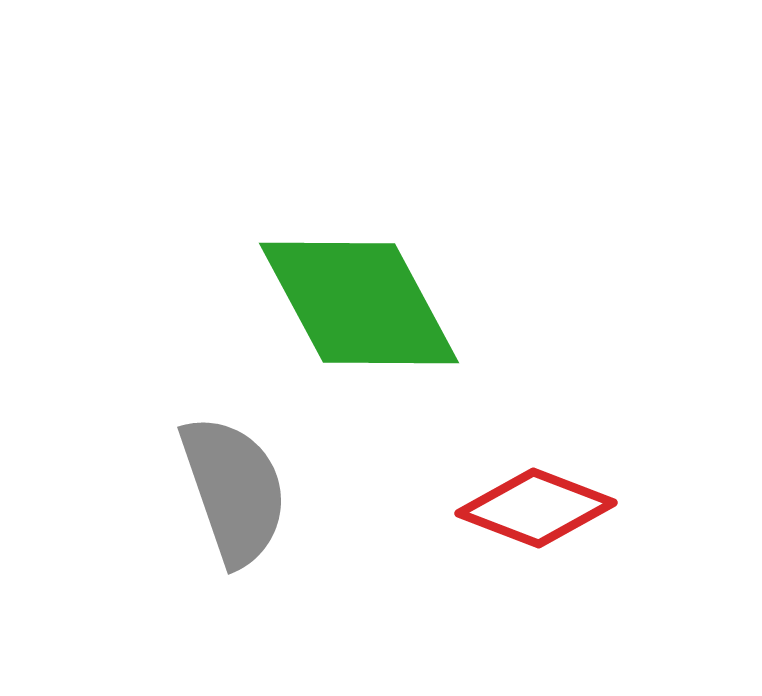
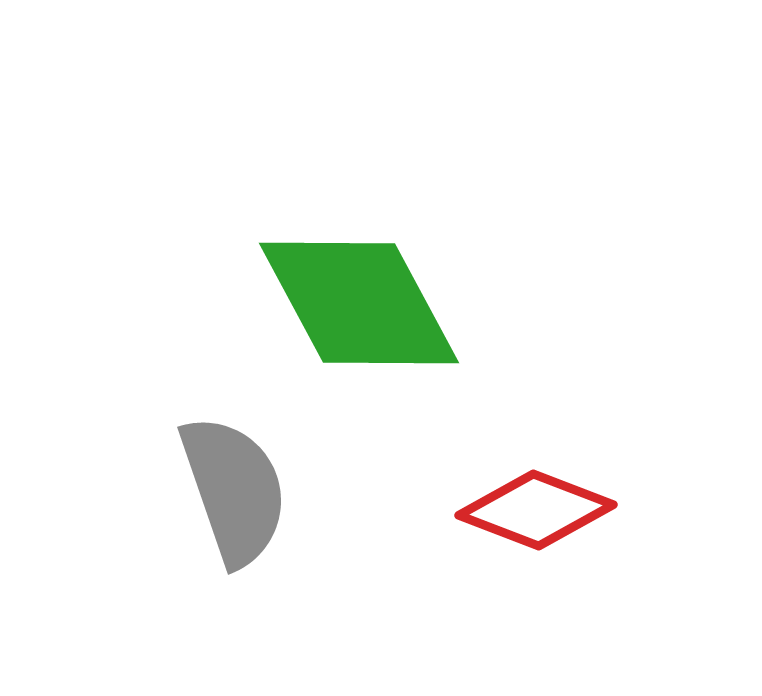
red diamond: moved 2 px down
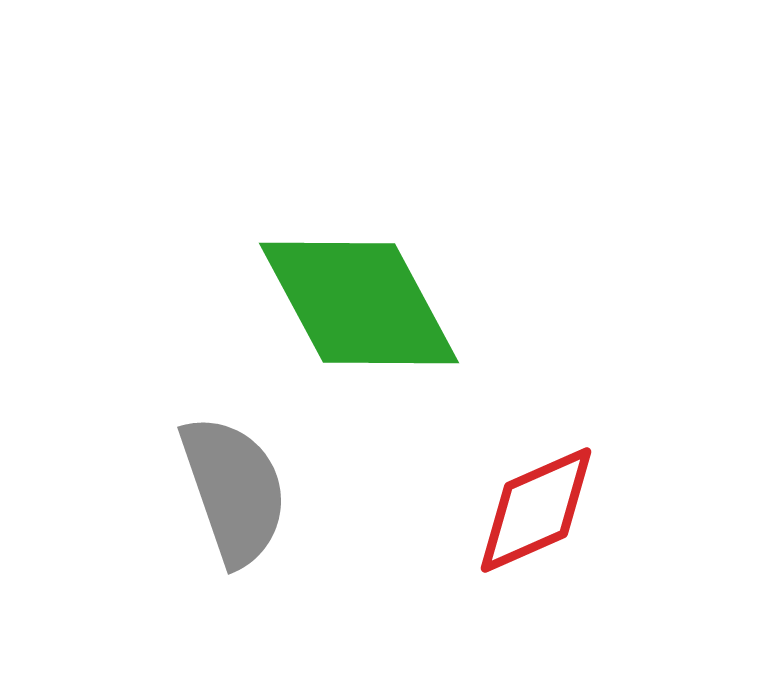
red diamond: rotated 45 degrees counterclockwise
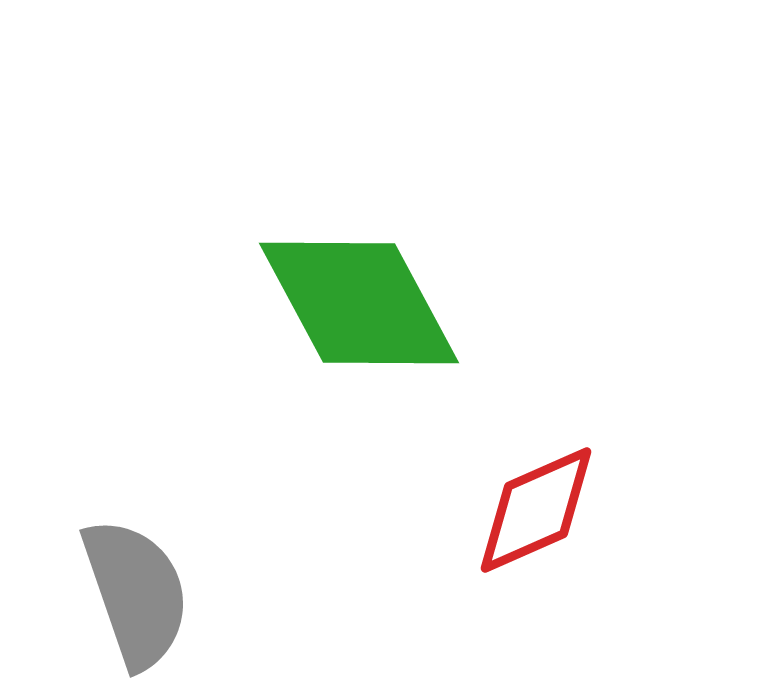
gray semicircle: moved 98 px left, 103 px down
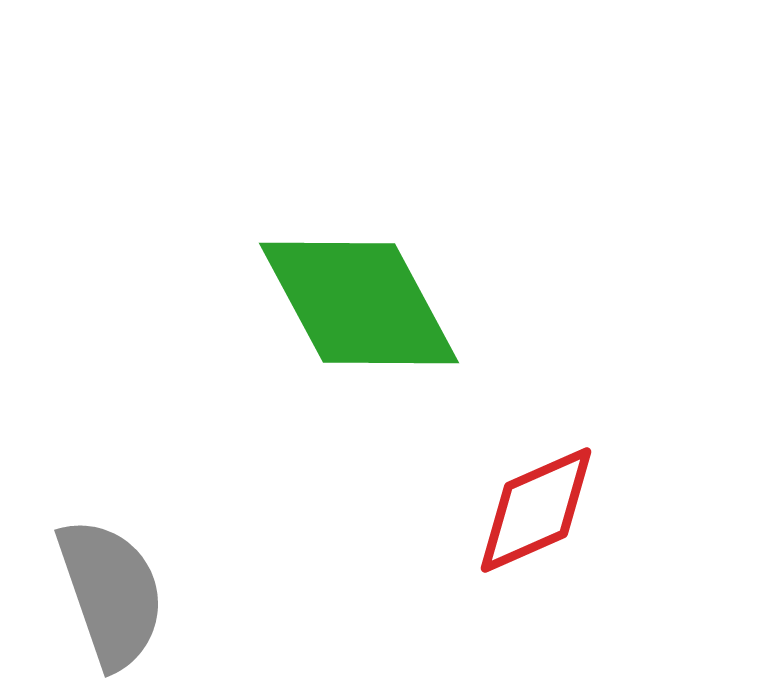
gray semicircle: moved 25 px left
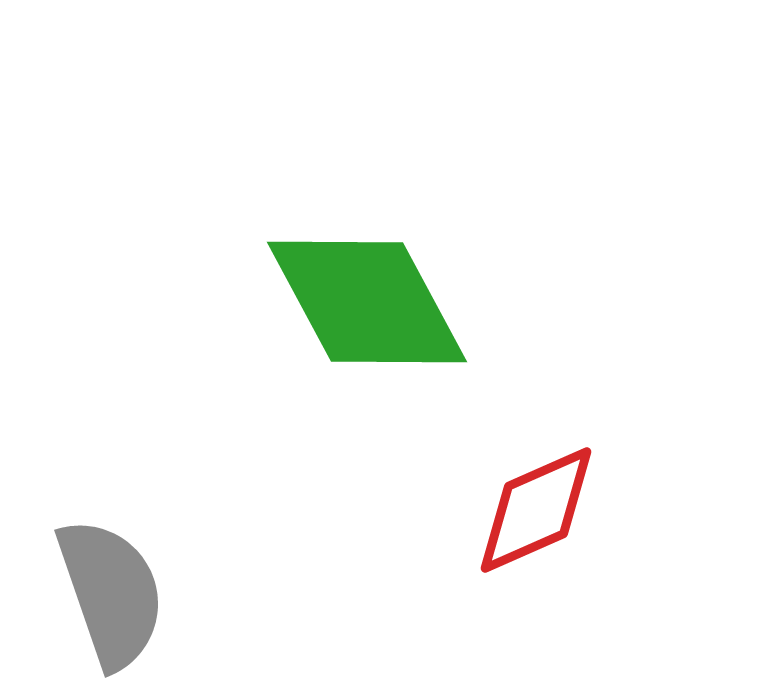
green diamond: moved 8 px right, 1 px up
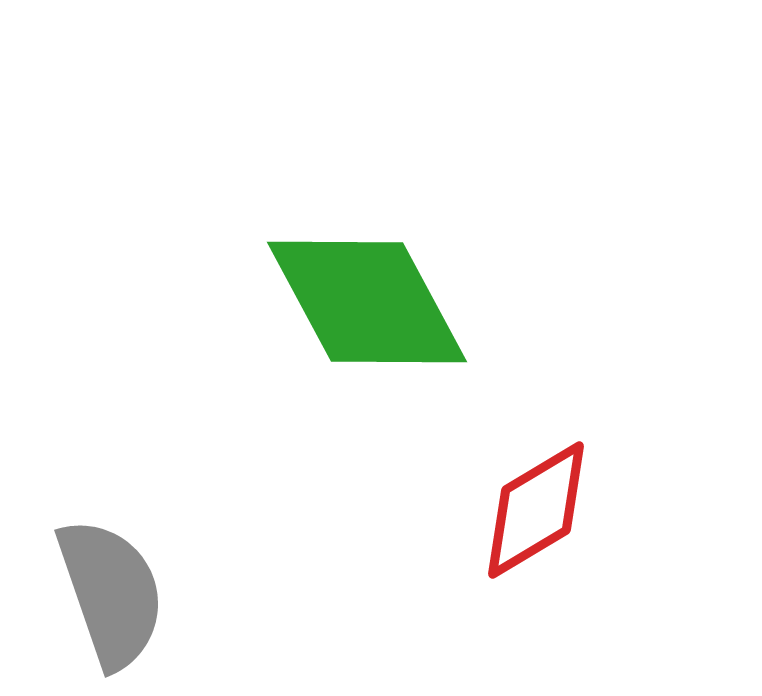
red diamond: rotated 7 degrees counterclockwise
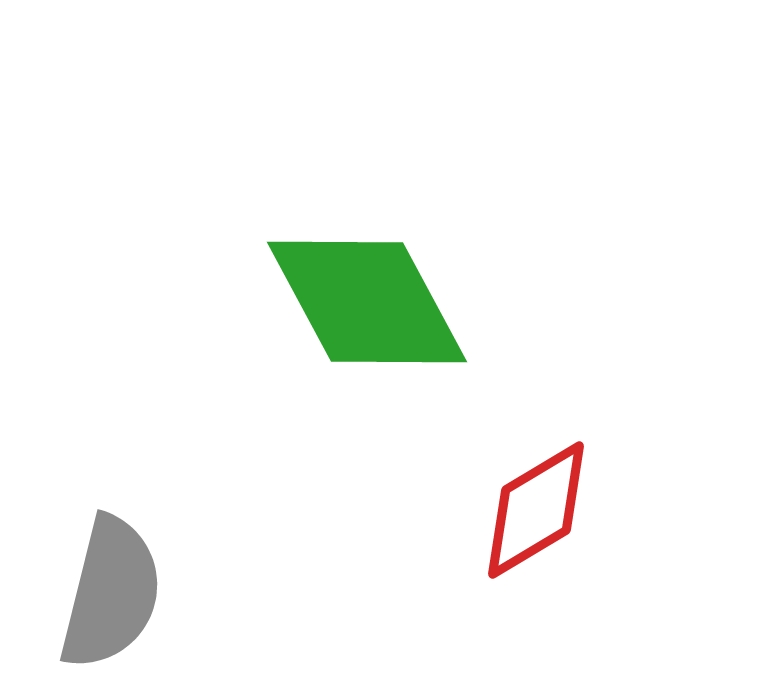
gray semicircle: rotated 33 degrees clockwise
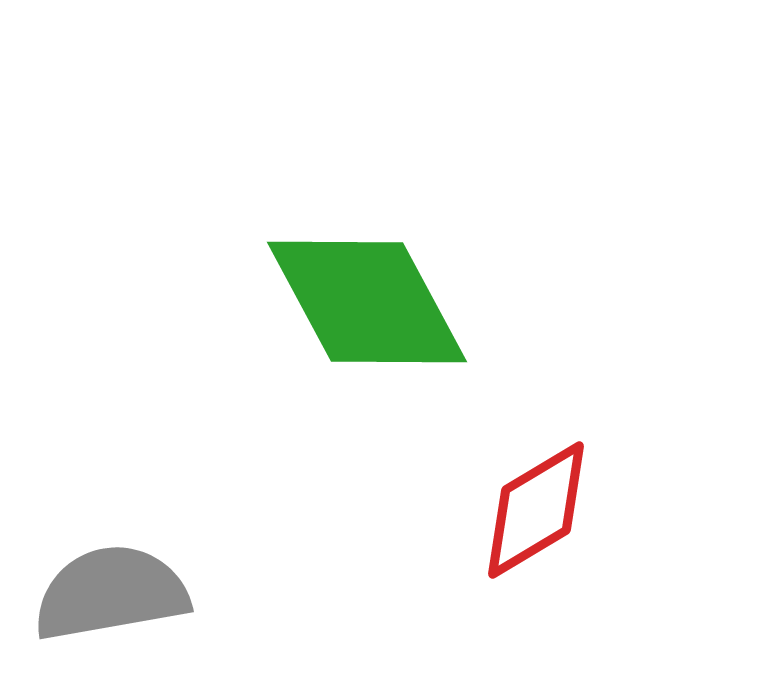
gray semicircle: rotated 114 degrees counterclockwise
